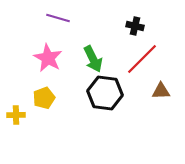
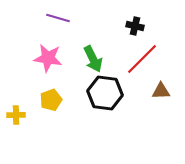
pink star: rotated 20 degrees counterclockwise
yellow pentagon: moved 7 px right, 2 px down
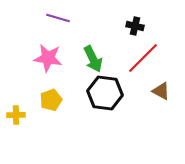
red line: moved 1 px right, 1 px up
brown triangle: rotated 30 degrees clockwise
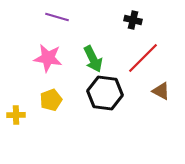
purple line: moved 1 px left, 1 px up
black cross: moved 2 px left, 6 px up
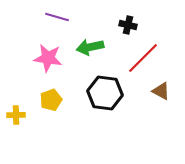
black cross: moved 5 px left, 5 px down
green arrow: moved 3 px left, 12 px up; rotated 104 degrees clockwise
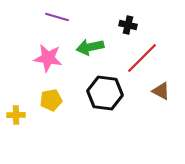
red line: moved 1 px left
yellow pentagon: rotated 10 degrees clockwise
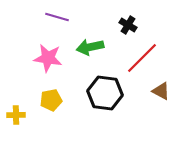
black cross: rotated 18 degrees clockwise
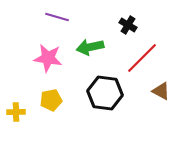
yellow cross: moved 3 px up
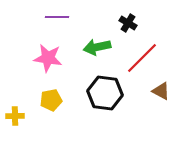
purple line: rotated 15 degrees counterclockwise
black cross: moved 2 px up
green arrow: moved 7 px right
yellow cross: moved 1 px left, 4 px down
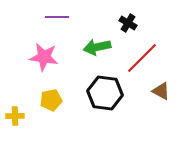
pink star: moved 4 px left, 1 px up
